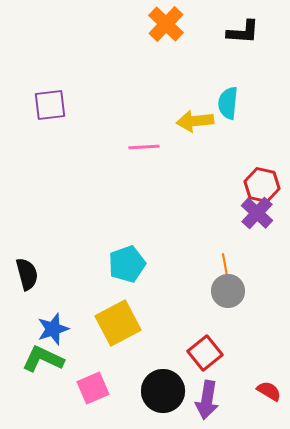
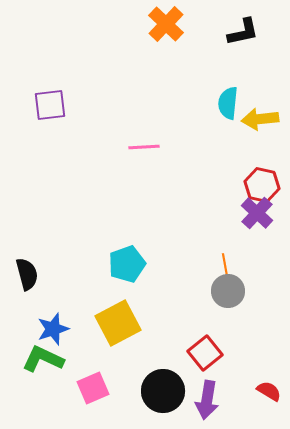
black L-shape: rotated 16 degrees counterclockwise
yellow arrow: moved 65 px right, 2 px up
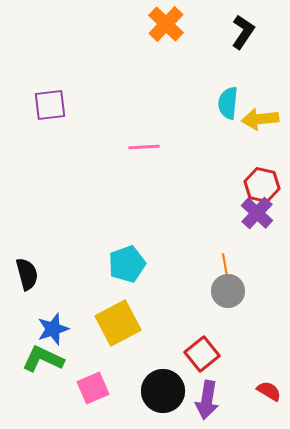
black L-shape: rotated 44 degrees counterclockwise
red square: moved 3 px left, 1 px down
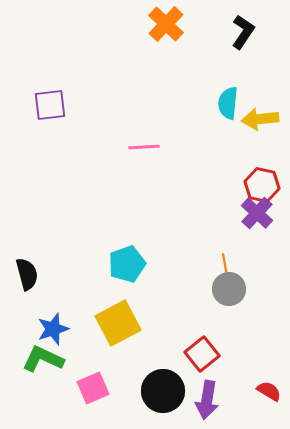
gray circle: moved 1 px right, 2 px up
